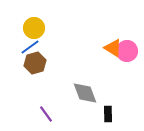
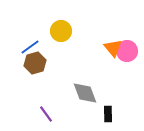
yellow circle: moved 27 px right, 3 px down
orange triangle: rotated 18 degrees clockwise
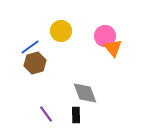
pink circle: moved 22 px left, 15 px up
black rectangle: moved 32 px left, 1 px down
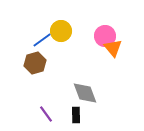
blue line: moved 12 px right, 7 px up
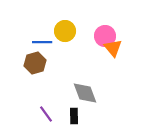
yellow circle: moved 4 px right
blue line: moved 2 px down; rotated 36 degrees clockwise
black rectangle: moved 2 px left, 1 px down
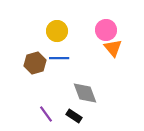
yellow circle: moved 8 px left
pink circle: moved 1 px right, 6 px up
blue line: moved 17 px right, 16 px down
black rectangle: rotated 56 degrees counterclockwise
